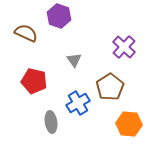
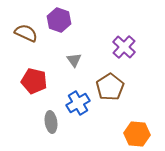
purple hexagon: moved 4 px down
orange hexagon: moved 8 px right, 10 px down
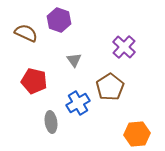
orange hexagon: rotated 10 degrees counterclockwise
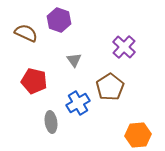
orange hexagon: moved 1 px right, 1 px down
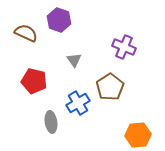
purple cross: rotated 20 degrees counterclockwise
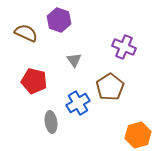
orange hexagon: rotated 10 degrees counterclockwise
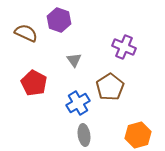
red pentagon: moved 2 px down; rotated 15 degrees clockwise
gray ellipse: moved 33 px right, 13 px down
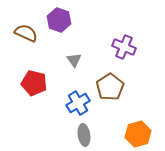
red pentagon: rotated 15 degrees counterclockwise
orange hexagon: moved 1 px up
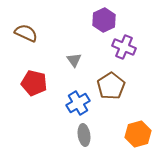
purple hexagon: moved 45 px right; rotated 15 degrees clockwise
brown pentagon: moved 1 px right, 1 px up
